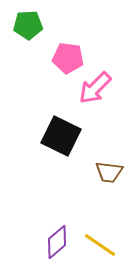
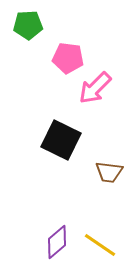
black square: moved 4 px down
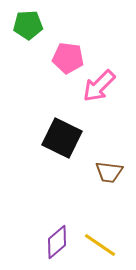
pink arrow: moved 4 px right, 2 px up
black square: moved 1 px right, 2 px up
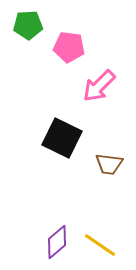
pink pentagon: moved 1 px right, 11 px up
brown trapezoid: moved 8 px up
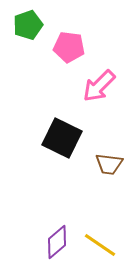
green pentagon: rotated 16 degrees counterclockwise
